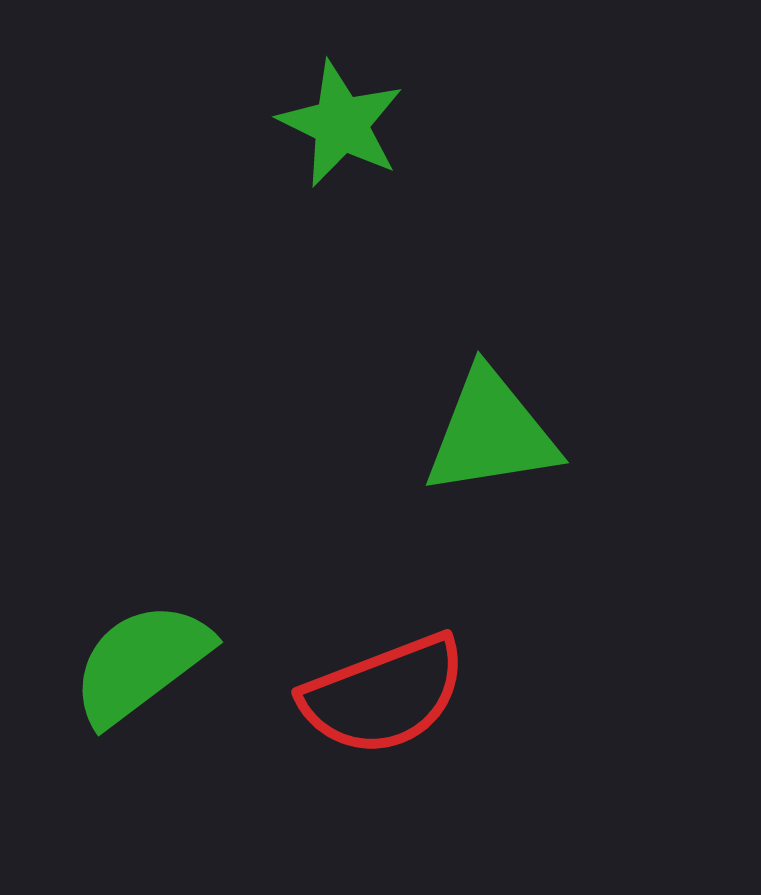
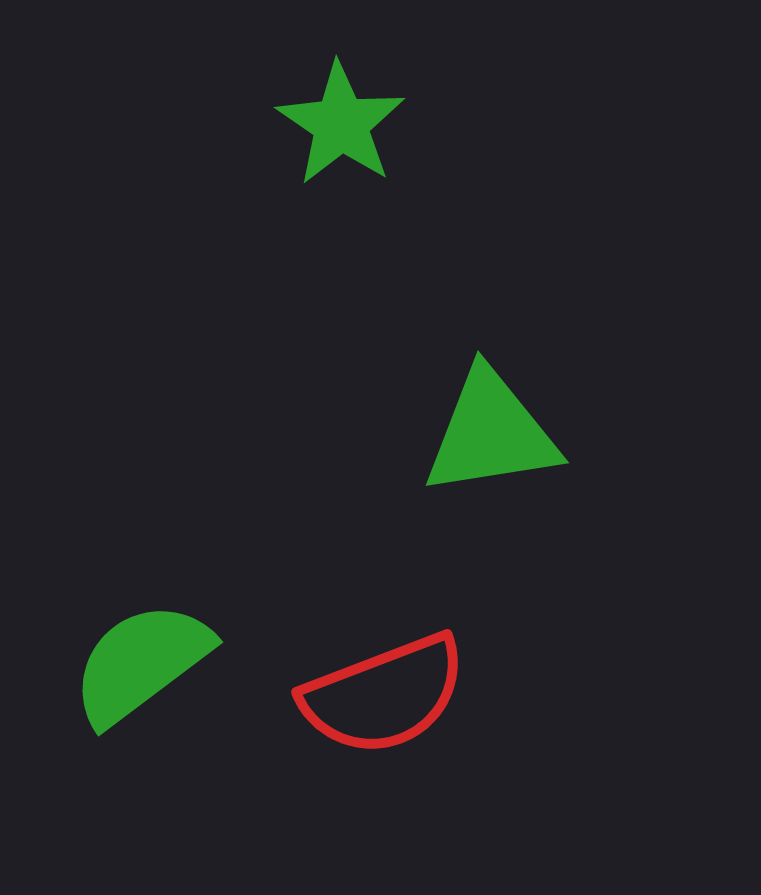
green star: rotated 8 degrees clockwise
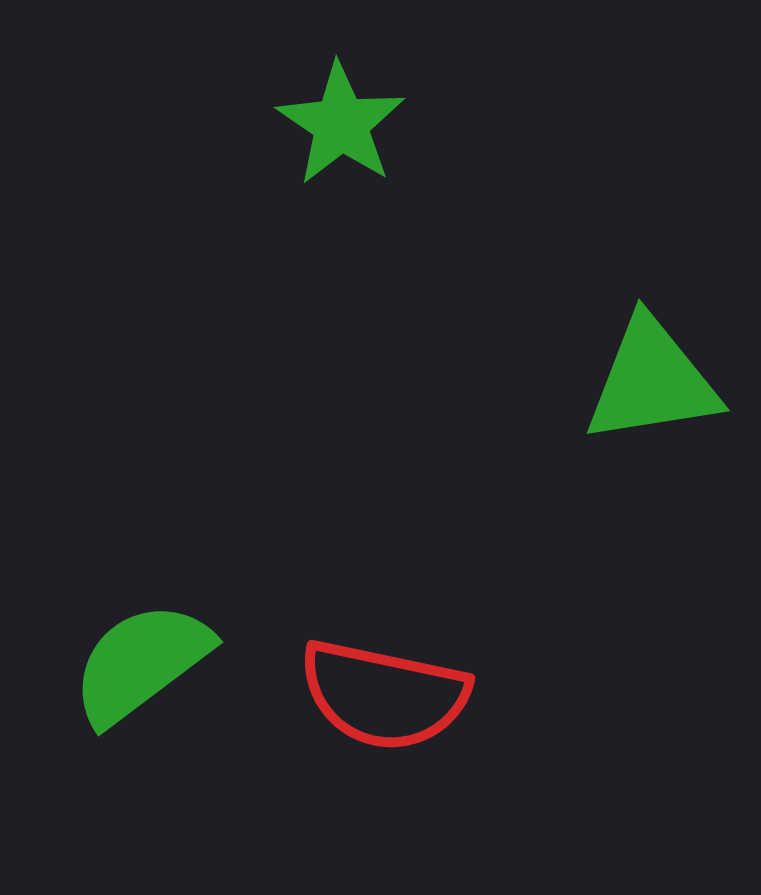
green triangle: moved 161 px right, 52 px up
red semicircle: rotated 33 degrees clockwise
